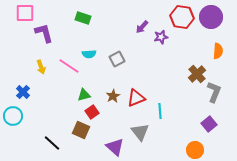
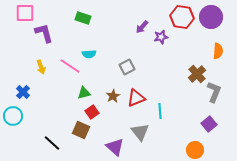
gray square: moved 10 px right, 8 px down
pink line: moved 1 px right
green triangle: moved 2 px up
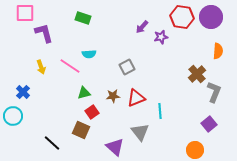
brown star: rotated 24 degrees clockwise
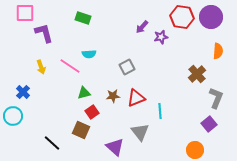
gray L-shape: moved 2 px right, 6 px down
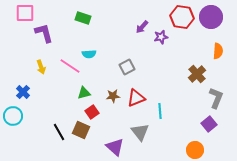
black line: moved 7 px right, 11 px up; rotated 18 degrees clockwise
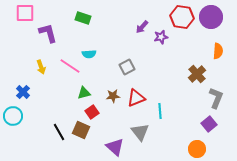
purple L-shape: moved 4 px right
orange circle: moved 2 px right, 1 px up
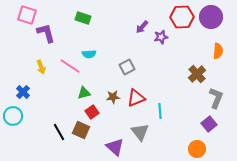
pink square: moved 2 px right, 2 px down; rotated 18 degrees clockwise
red hexagon: rotated 10 degrees counterclockwise
purple L-shape: moved 2 px left
brown star: moved 1 px down
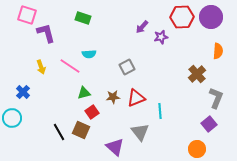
cyan circle: moved 1 px left, 2 px down
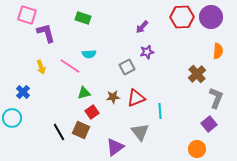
purple star: moved 14 px left, 15 px down
purple triangle: rotated 42 degrees clockwise
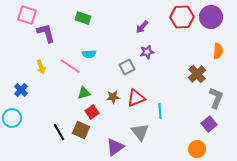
blue cross: moved 2 px left, 2 px up
